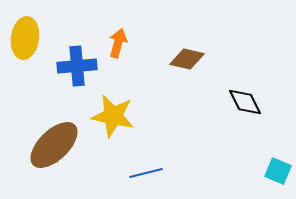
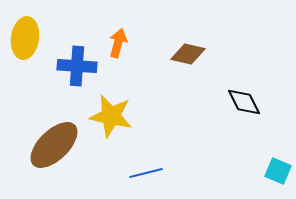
brown diamond: moved 1 px right, 5 px up
blue cross: rotated 9 degrees clockwise
black diamond: moved 1 px left
yellow star: moved 2 px left
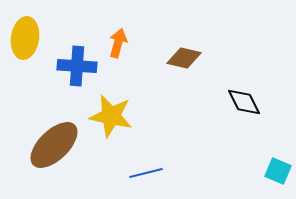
brown diamond: moved 4 px left, 4 px down
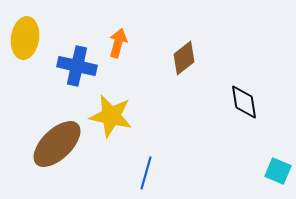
brown diamond: rotated 52 degrees counterclockwise
blue cross: rotated 9 degrees clockwise
black diamond: rotated 18 degrees clockwise
brown ellipse: moved 3 px right, 1 px up
blue line: rotated 60 degrees counterclockwise
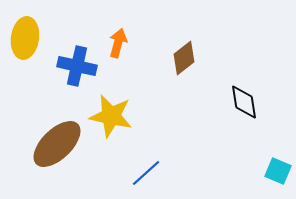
blue line: rotated 32 degrees clockwise
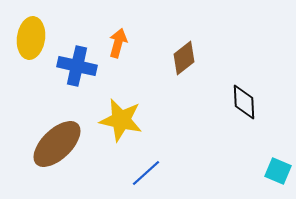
yellow ellipse: moved 6 px right
black diamond: rotated 6 degrees clockwise
yellow star: moved 10 px right, 4 px down
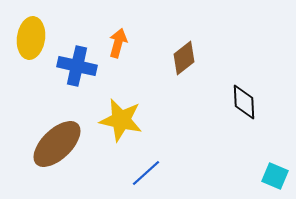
cyan square: moved 3 px left, 5 px down
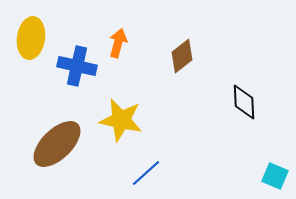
brown diamond: moved 2 px left, 2 px up
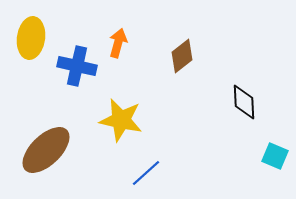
brown ellipse: moved 11 px left, 6 px down
cyan square: moved 20 px up
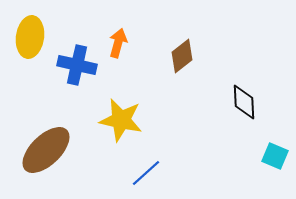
yellow ellipse: moved 1 px left, 1 px up
blue cross: moved 1 px up
